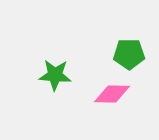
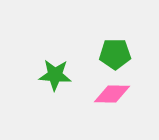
green pentagon: moved 14 px left
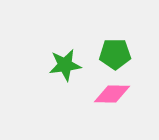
green star: moved 10 px right, 10 px up; rotated 12 degrees counterclockwise
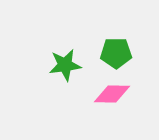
green pentagon: moved 1 px right, 1 px up
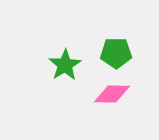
green star: rotated 24 degrees counterclockwise
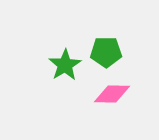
green pentagon: moved 10 px left, 1 px up
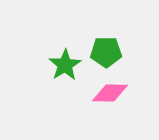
pink diamond: moved 2 px left, 1 px up
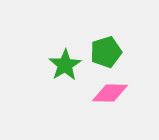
green pentagon: rotated 16 degrees counterclockwise
